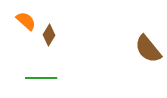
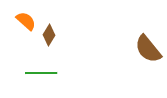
green line: moved 5 px up
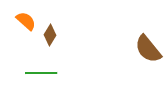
brown diamond: moved 1 px right
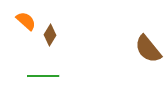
green line: moved 2 px right, 3 px down
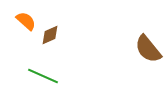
brown diamond: rotated 35 degrees clockwise
green line: rotated 24 degrees clockwise
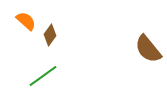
brown diamond: rotated 30 degrees counterclockwise
green line: rotated 60 degrees counterclockwise
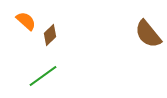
brown diamond: rotated 10 degrees clockwise
brown semicircle: moved 15 px up
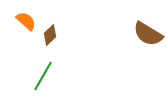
brown semicircle: rotated 20 degrees counterclockwise
green line: rotated 24 degrees counterclockwise
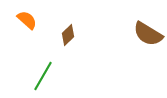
orange semicircle: moved 1 px right, 1 px up
brown diamond: moved 18 px right
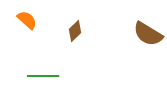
brown diamond: moved 7 px right, 4 px up
green line: rotated 60 degrees clockwise
